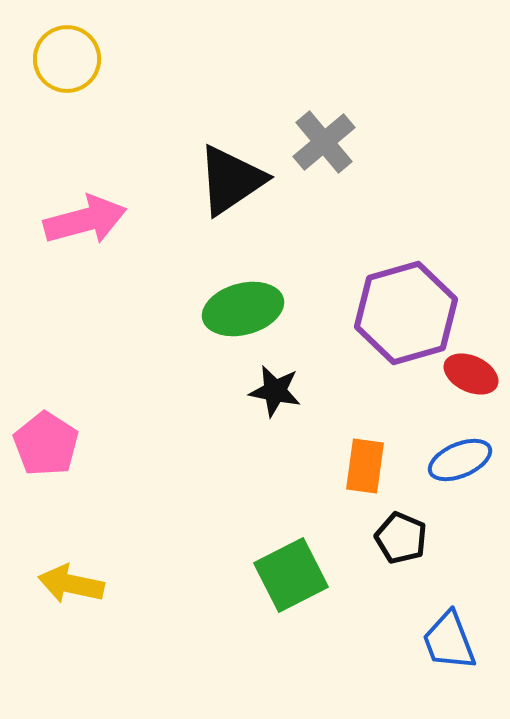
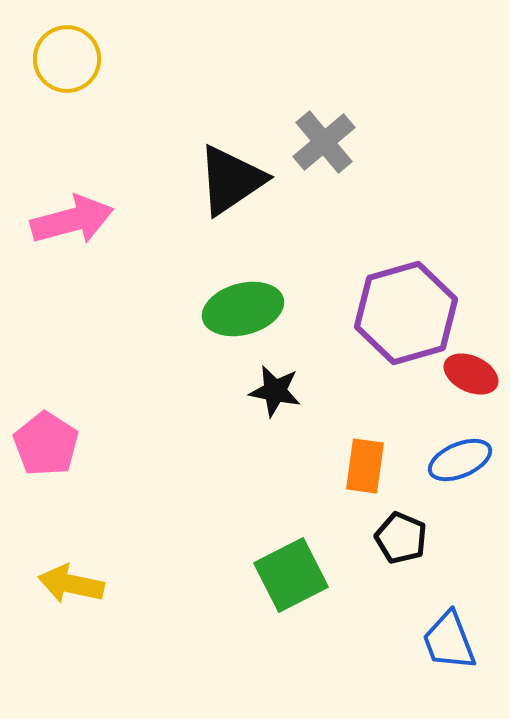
pink arrow: moved 13 px left
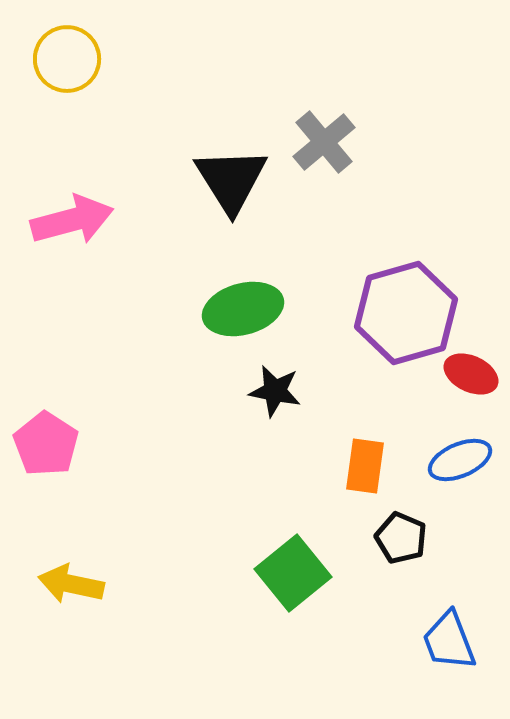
black triangle: rotated 28 degrees counterclockwise
green square: moved 2 px right, 2 px up; rotated 12 degrees counterclockwise
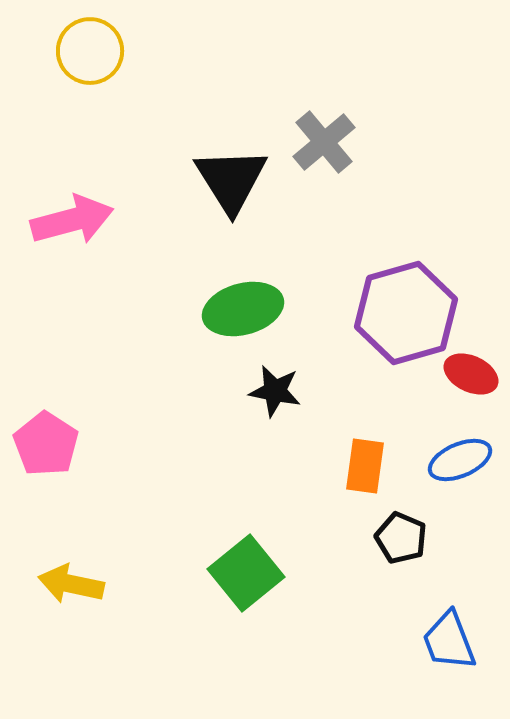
yellow circle: moved 23 px right, 8 px up
green square: moved 47 px left
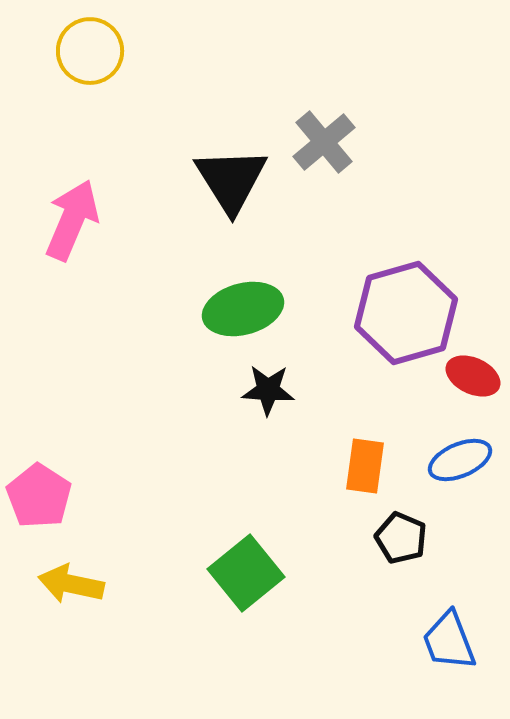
pink arrow: rotated 52 degrees counterclockwise
red ellipse: moved 2 px right, 2 px down
black star: moved 7 px left, 1 px up; rotated 8 degrees counterclockwise
pink pentagon: moved 7 px left, 52 px down
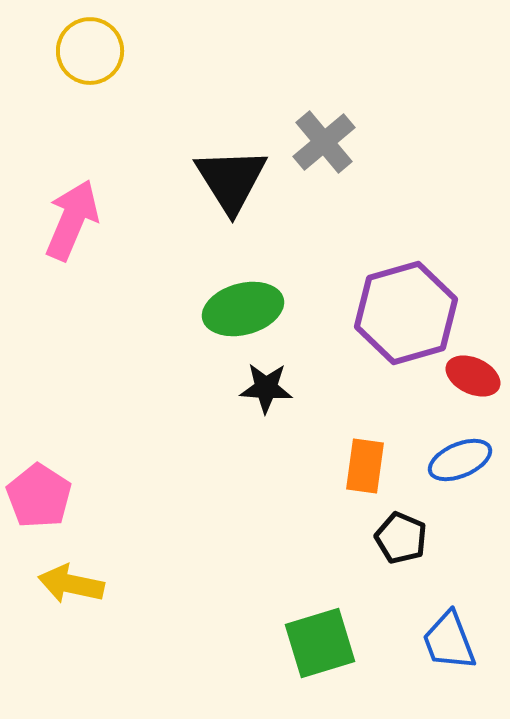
black star: moved 2 px left, 2 px up
green square: moved 74 px right, 70 px down; rotated 22 degrees clockwise
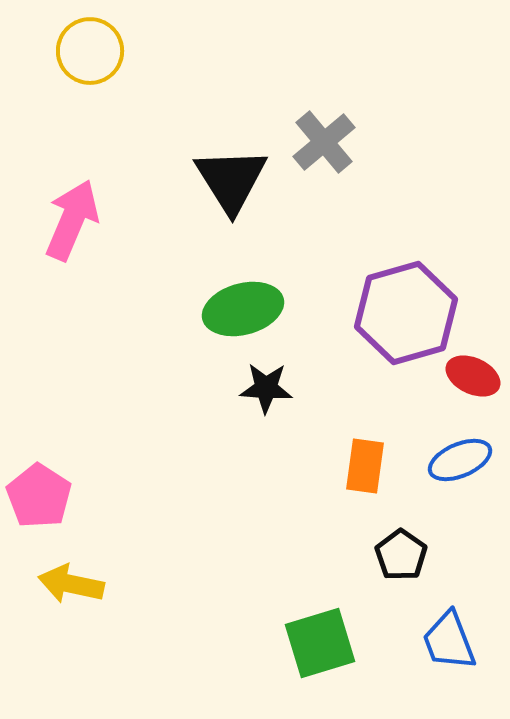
black pentagon: moved 17 px down; rotated 12 degrees clockwise
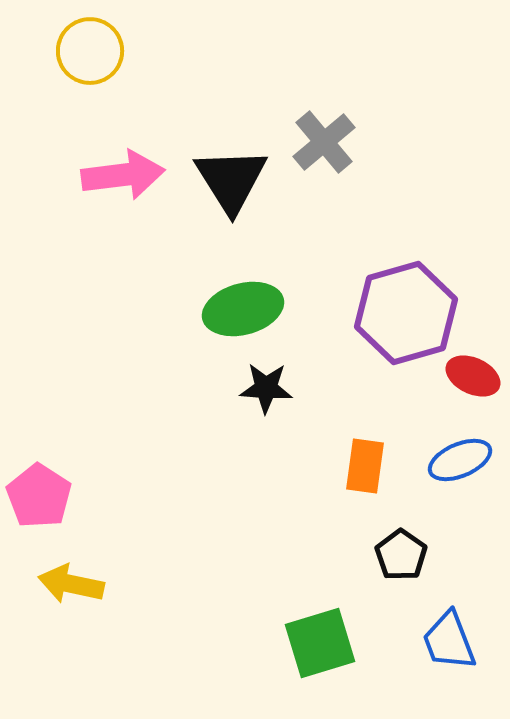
pink arrow: moved 51 px right, 45 px up; rotated 60 degrees clockwise
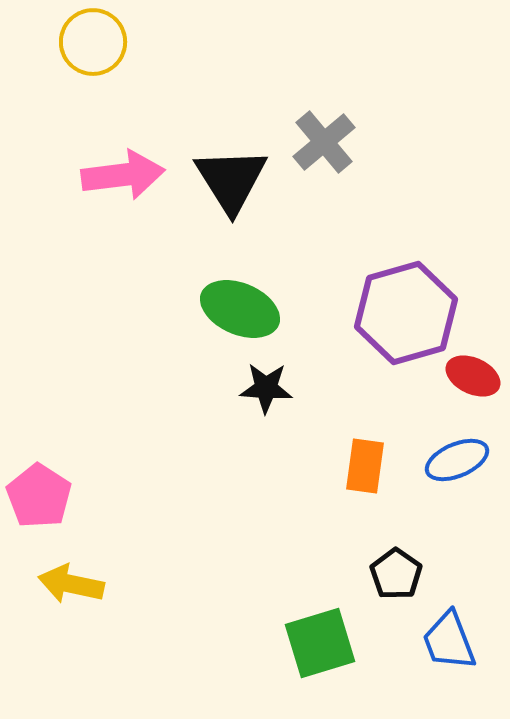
yellow circle: moved 3 px right, 9 px up
green ellipse: moved 3 px left; rotated 38 degrees clockwise
blue ellipse: moved 3 px left
black pentagon: moved 5 px left, 19 px down
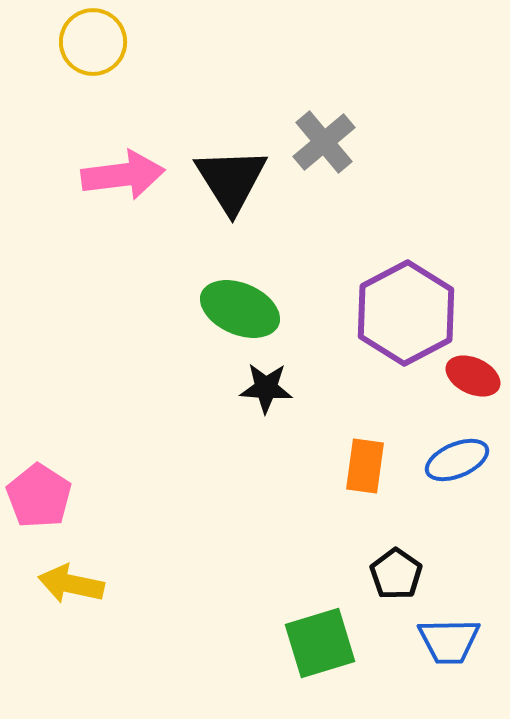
purple hexagon: rotated 12 degrees counterclockwise
blue trapezoid: rotated 70 degrees counterclockwise
